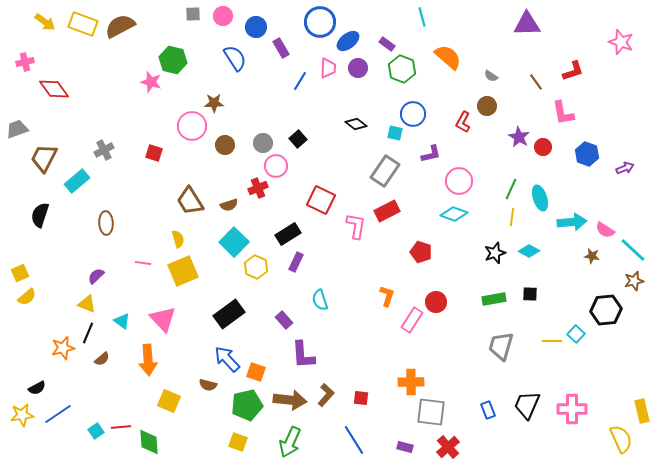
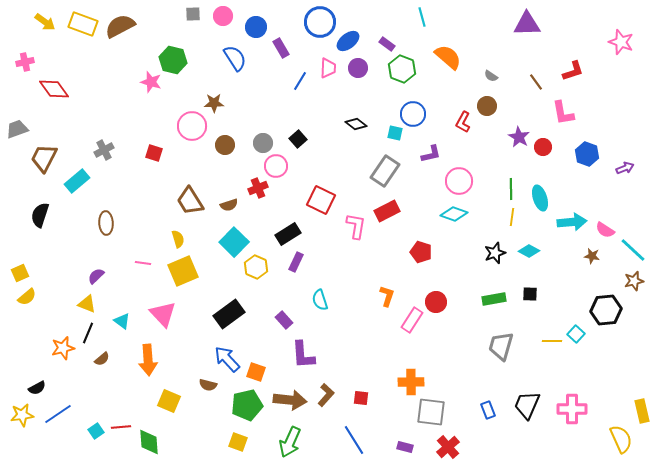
green line at (511, 189): rotated 25 degrees counterclockwise
pink triangle at (163, 319): moved 5 px up
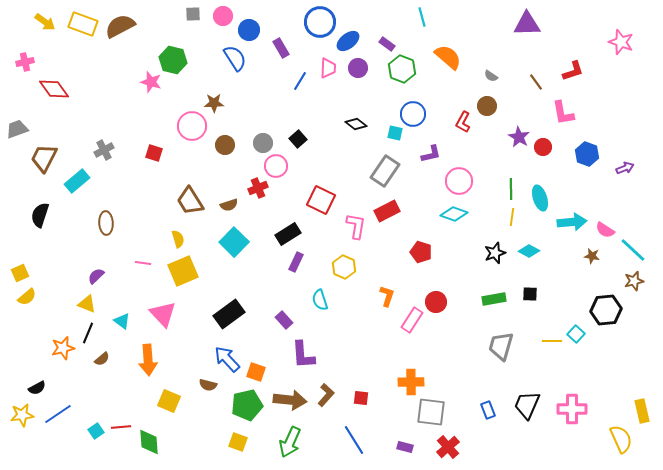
blue circle at (256, 27): moved 7 px left, 3 px down
yellow hexagon at (256, 267): moved 88 px right
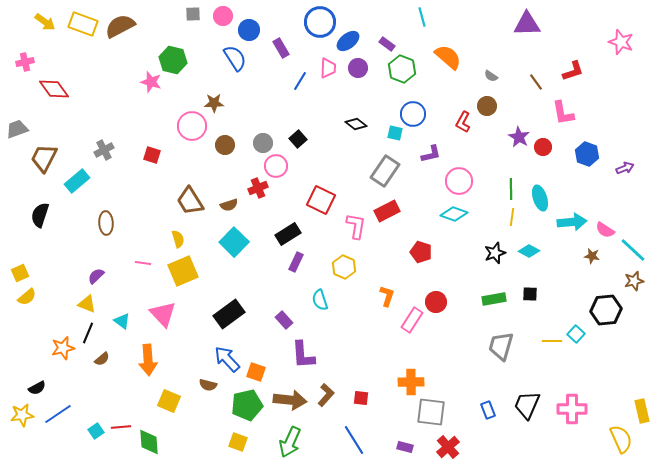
red square at (154, 153): moved 2 px left, 2 px down
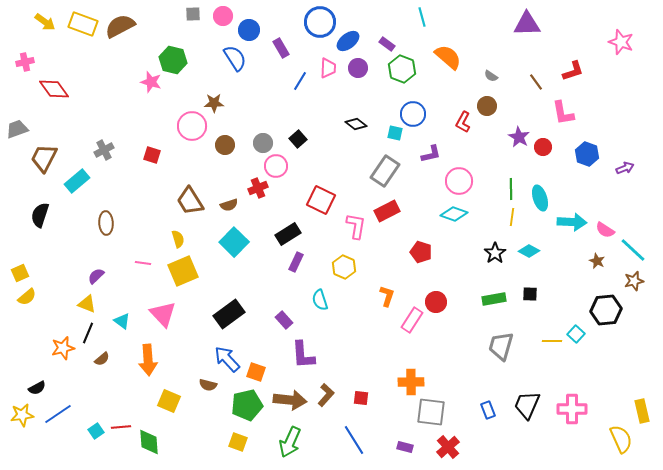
cyan arrow at (572, 222): rotated 8 degrees clockwise
black star at (495, 253): rotated 15 degrees counterclockwise
brown star at (592, 256): moved 5 px right, 5 px down; rotated 14 degrees clockwise
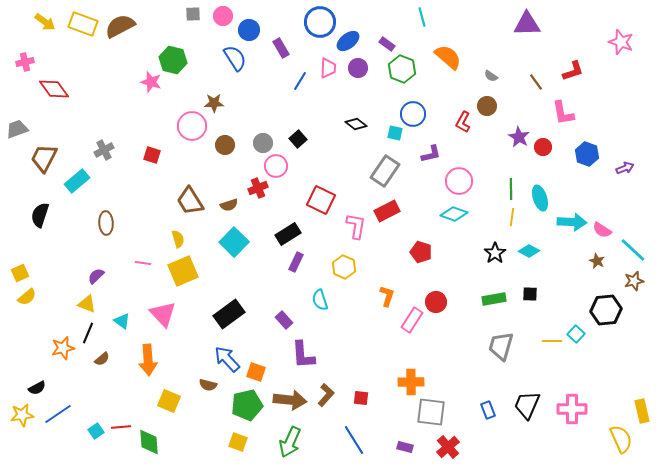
pink semicircle at (605, 230): moved 3 px left
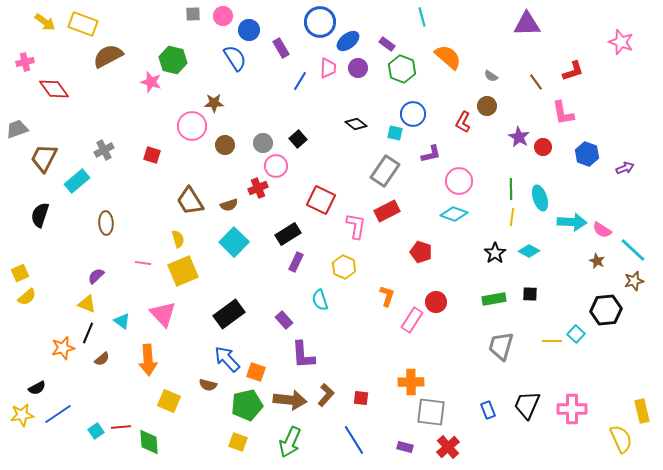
brown semicircle at (120, 26): moved 12 px left, 30 px down
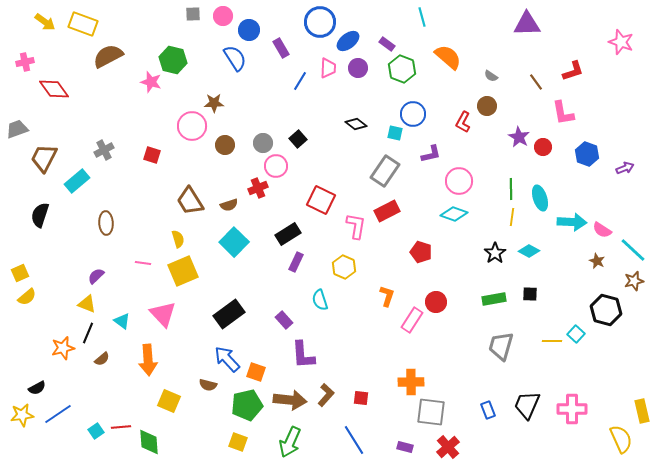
black hexagon at (606, 310): rotated 20 degrees clockwise
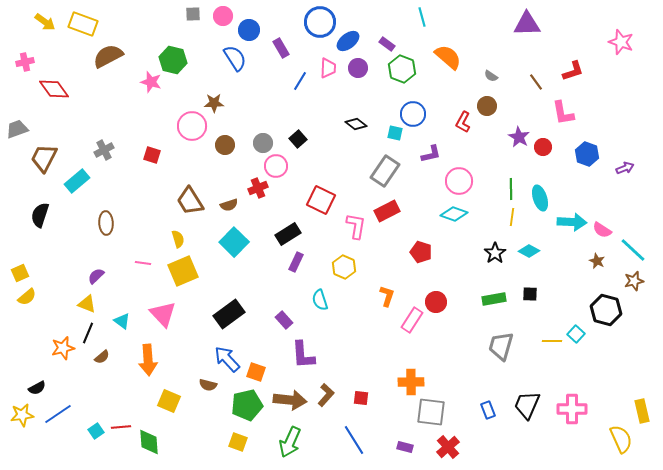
brown semicircle at (102, 359): moved 2 px up
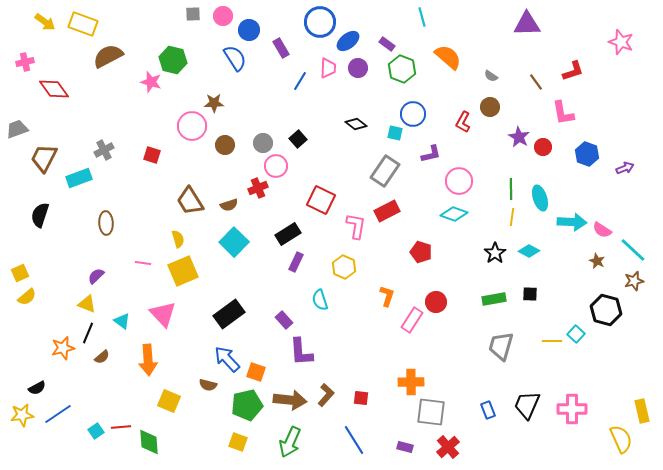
brown circle at (487, 106): moved 3 px right, 1 px down
cyan rectangle at (77, 181): moved 2 px right, 3 px up; rotated 20 degrees clockwise
purple L-shape at (303, 355): moved 2 px left, 3 px up
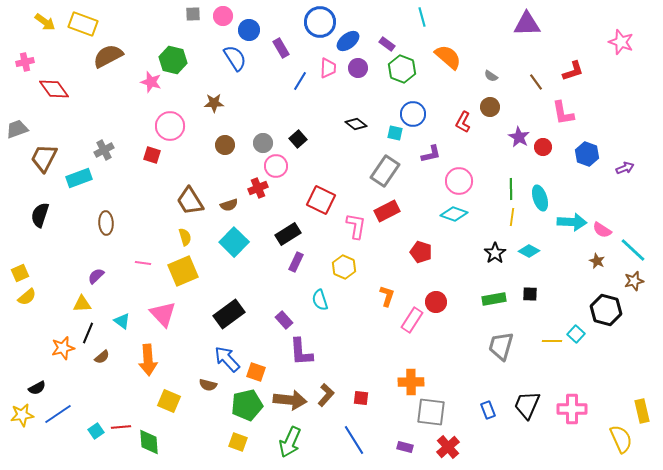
pink circle at (192, 126): moved 22 px left
yellow semicircle at (178, 239): moved 7 px right, 2 px up
yellow triangle at (87, 304): moved 5 px left; rotated 24 degrees counterclockwise
